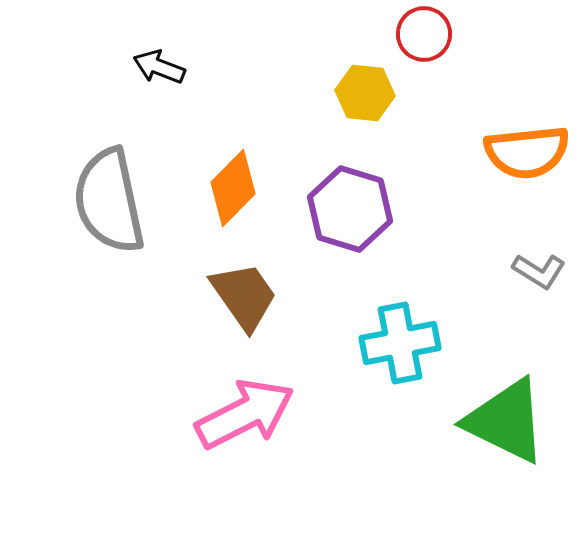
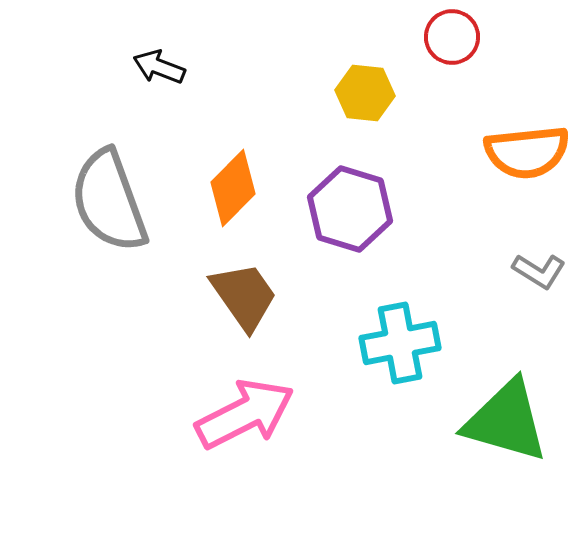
red circle: moved 28 px right, 3 px down
gray semicircle: rotated 8 degrees counterclockwise
green triangle: rotated 10 degrees counterclockwise
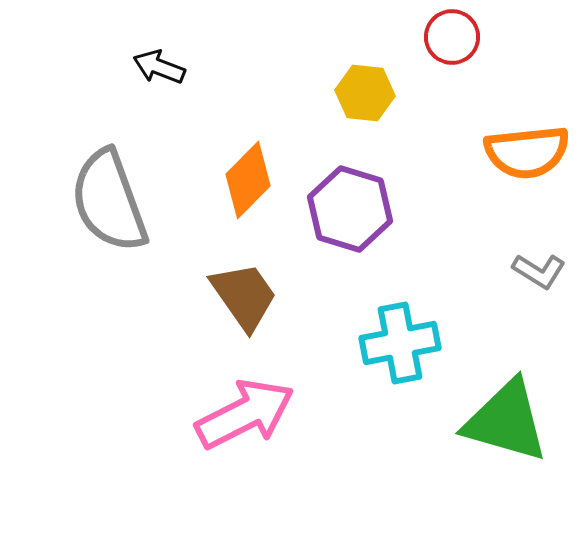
orange diamond: moved 15 px right, 8 px up
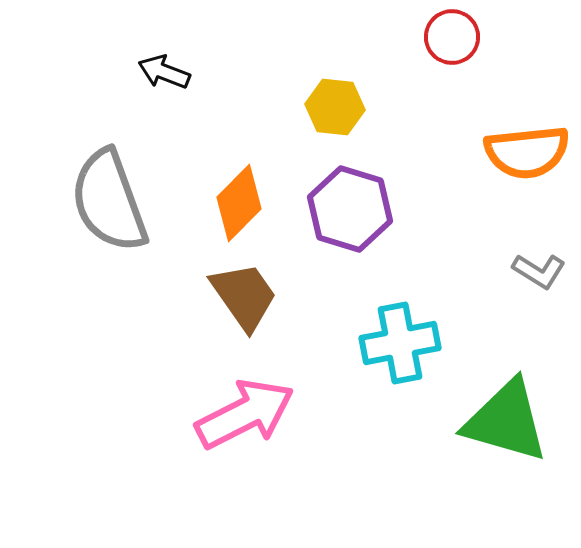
black arrow: moved 5 px right, 5 px down
yellow hexagon: moved 30 px left, 14 px down
orange diamond: moved 9 px left, 23 px down
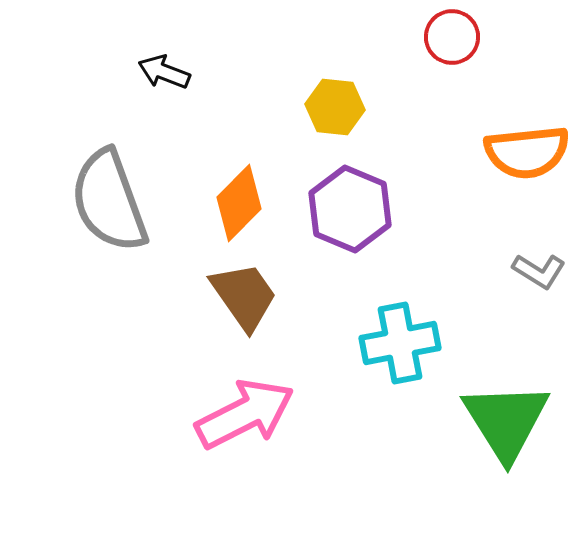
purple hexagon: rotated 6 degrees clockwise
green triangle: rotated 42 degrees clockwise
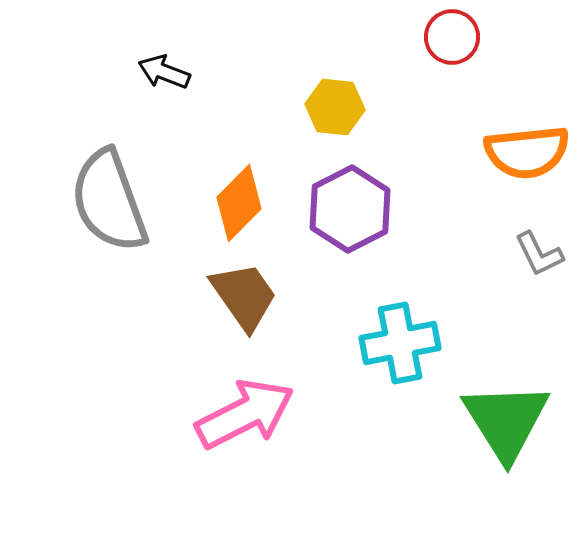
purple hexagon: rotated 10 degrees clockwise
gray L-shape: moved 17 px up; rotated 32 degrees clockwise
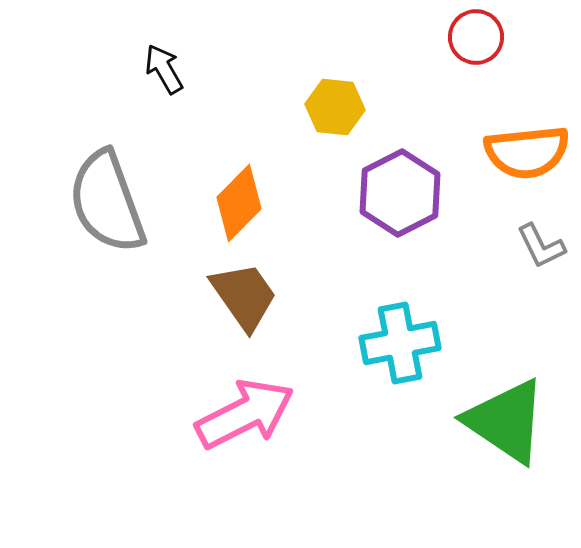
red circle: moved 24 px right
black arrow: moved 3 px up; rotated 39 degrees clockwise
gray semicircle: moved 2 px left, 1 px down
purple hexagon: moved 50 px right, 16 px up
gray L-shape: moved 2 px right, 8 px up
green triangle: rotated 24 degrees counterclockwise
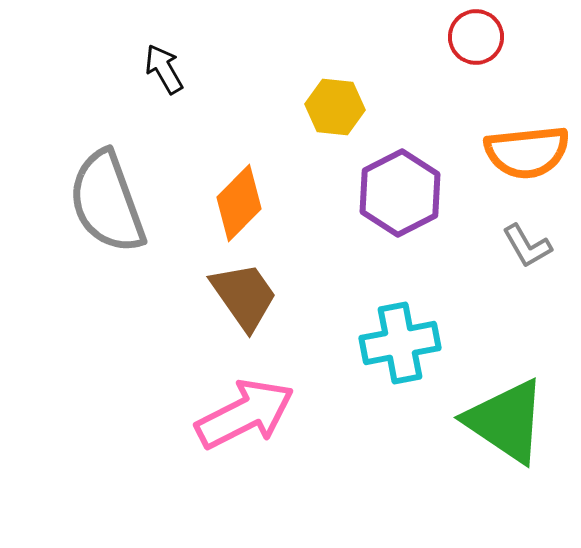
gray L-shape: moved 14 px left; rotated 4 degrees counterclockwise
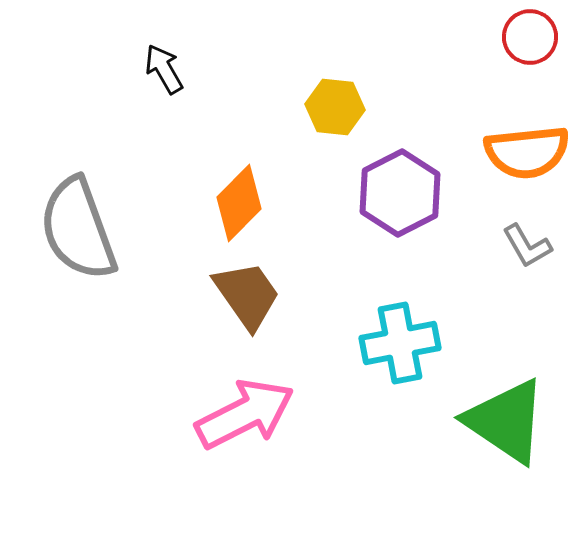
red circle: moved 54 px right
gray semicircle: moved 29 px left, 27 px down
brown trapezoid: moved 3 px right, 1 px up
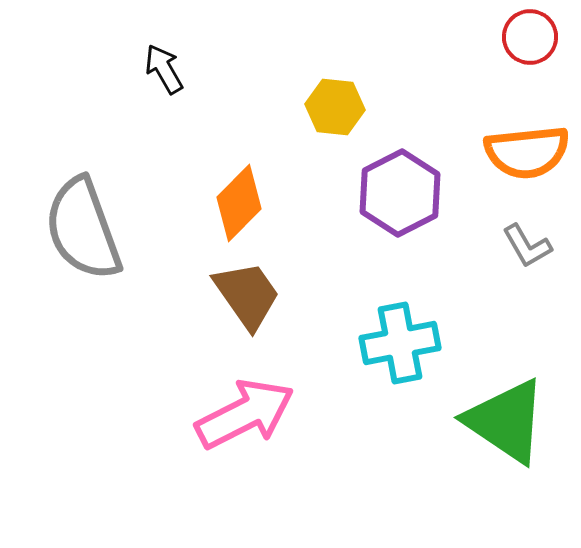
gray semicircle: moved 5 px right
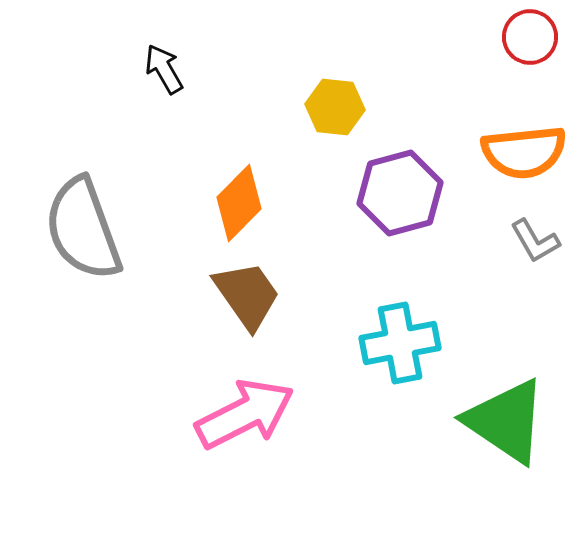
orange semicircle: moved 3 px left
purple hexagon: rotated 12 degrees clockwise
gray L-shape: moved 8 px right, 5 px up
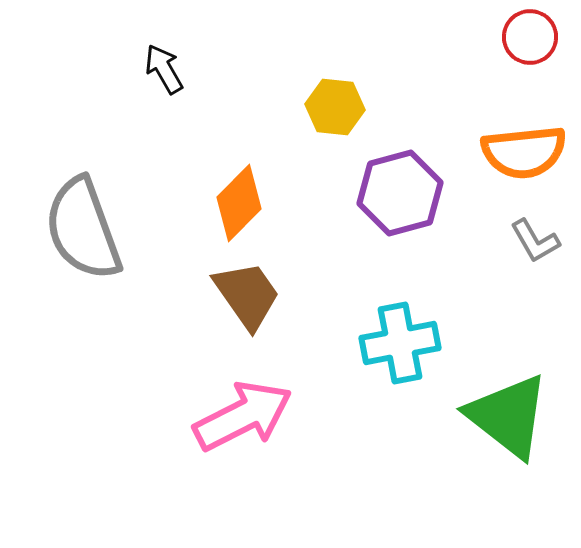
pink arrow: moved 2 px left, 2 px down
green triangle: moved 2 px right, 5 px up; rotated 4 degrees clockwise
